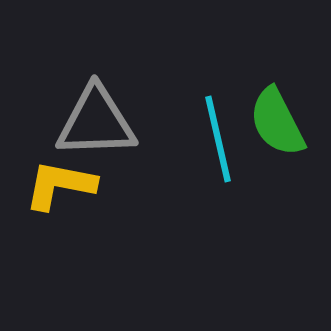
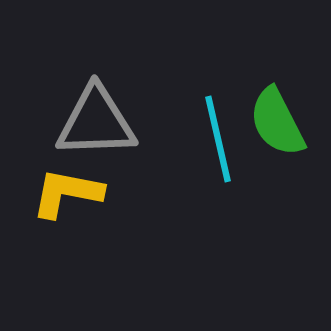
yellow L-shape: moved 7 px right, 8 px down
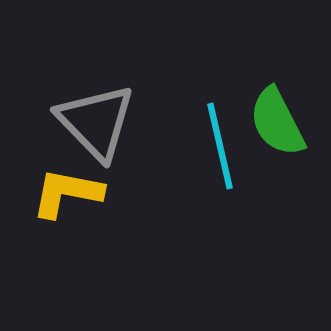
gray triangle: rotated 48 degrees clockwise
cyan line: moved 2 px right, 7 px down
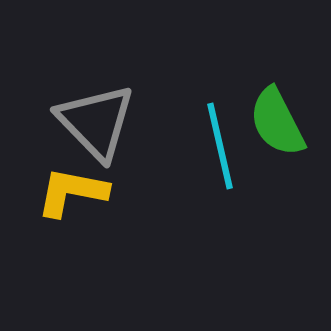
yellow L-shape: moved 5 px right, 1 px up
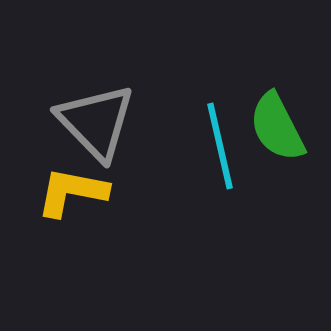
green semicircle: moved 5 px down
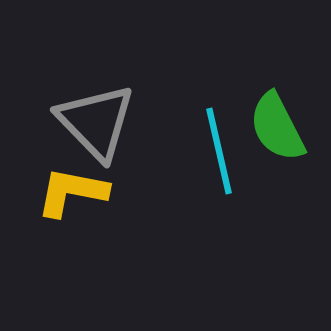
cyan line: moved 1 px left, 5 px down
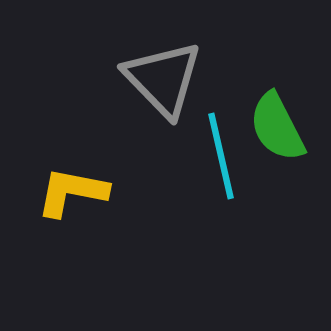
gray triangle: moved 67 px right, 43 px up
cyan line: moved 2 px right, 5 px down
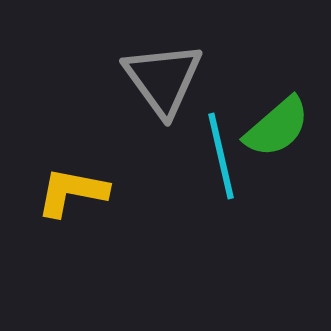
gray triangle: rotated 8 degrees clockwise
green semicircle: rotated 104 degrees counterclockwise
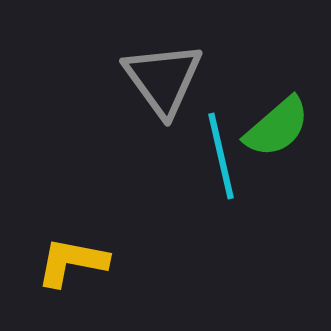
yellow L-shape: moved 70 px down
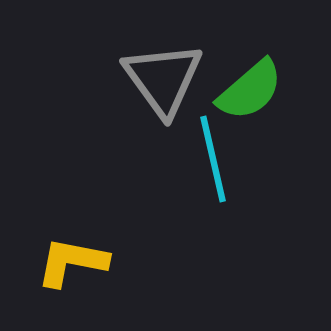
green semicircle: moved 27 px left, 37 px up
cyan line: moved 8 px left, 3 px down
